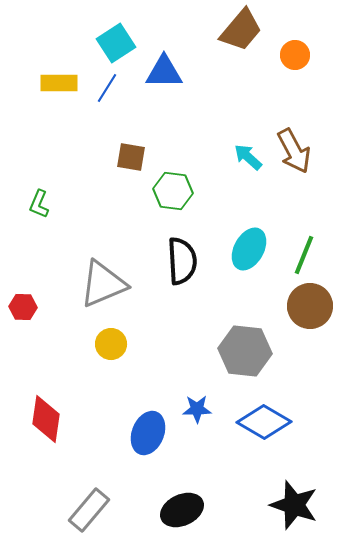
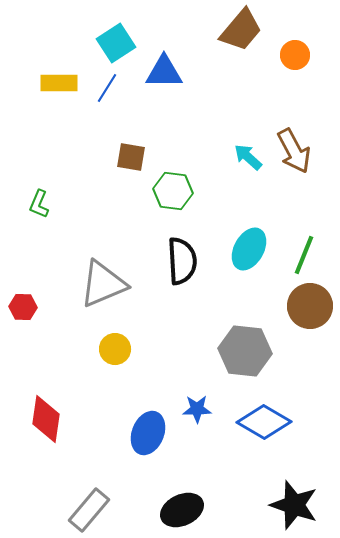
yellow circle: moved 4 px right, 5 px down
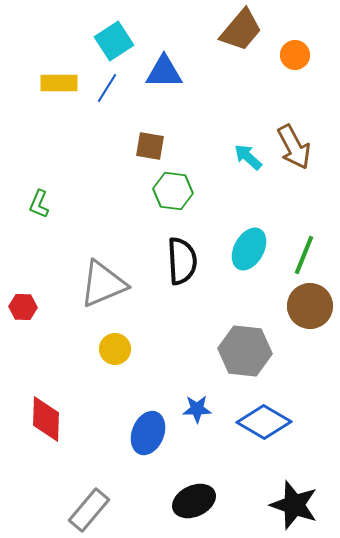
cyan square: moved 2 px left, 2 px up
brown arrow: moved 4 px up
brown square: moved 19 px right, 11 px up
red diamond: rotated 6 degrees counterclockwise
black ellipse: moved 12 px right, 9 px up
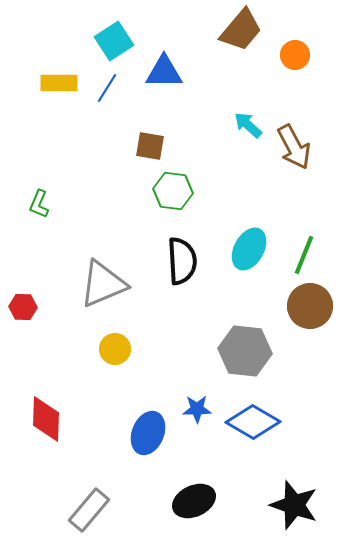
cyan arrow: moved 32 px up
blue diamond: moved 11 px left
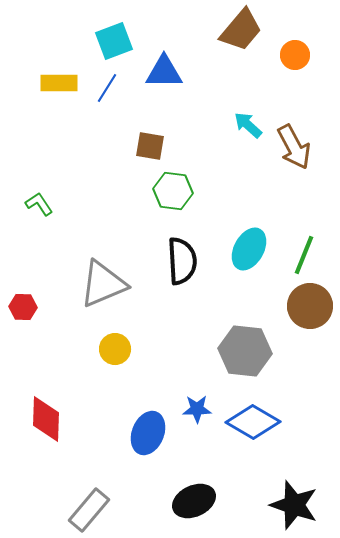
cyan square: rotated 12 degrees clockwise
green L-shape: rotated 124 degrees clockwise
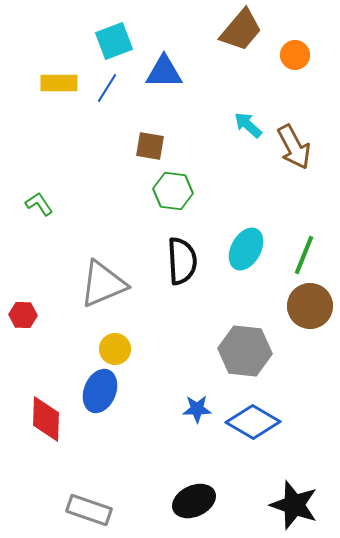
cyan ellipse: moved 3 px left
red hexagon: moved 8 px down
blue ellipse: moved 48 px left, 42 px up
gray rectangle: rotated 69 degrees clockwise
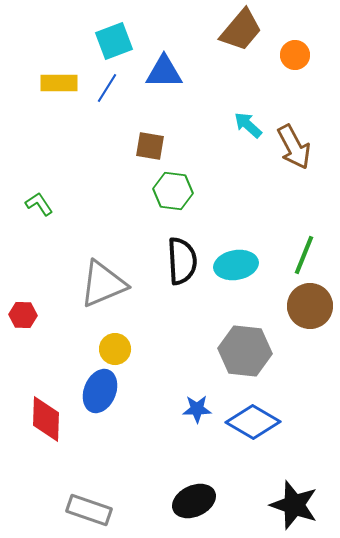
cyan ellipse: moved 10 px left, 16 px down; rotated 51 degrees clockwise
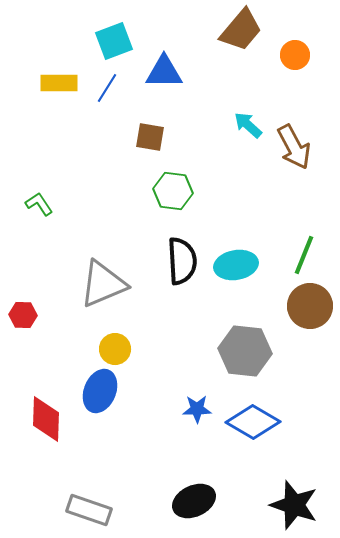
brown square: moved 9 px up
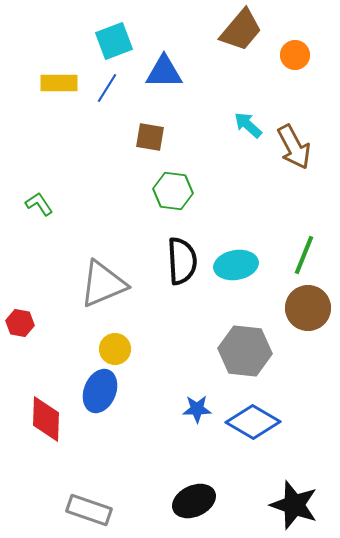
brown circle: moved 2 px left, 2 px down
red hexagon: moved 3 px left, 8 px down; rotated 8 degrees clockwise
